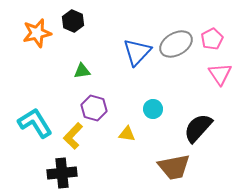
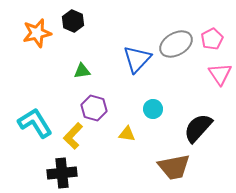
blue triangle: moved 7 px down
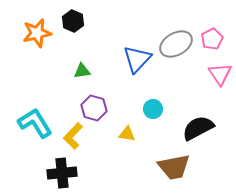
black semicircle: rotated 20 degrees clockwise
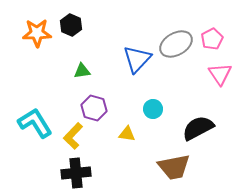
black hexagon: moved 2 px left, 4 px down
orange star: rotated 12 degrees clockwise
black cross: moved 14 px right
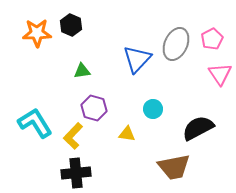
gray ellipse: rotated 36 degrees counterclockwise
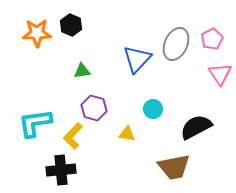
cyan L-shape: rotated 66 degrees counterclockwise
black semicircle: moved 2 px left, 1 px up
black cross: moved 15 px left, 3 px up
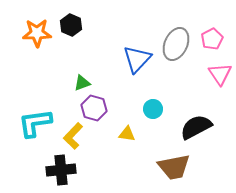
green triangle: moved 12 px down; rotated 12 degrees counterclockwise
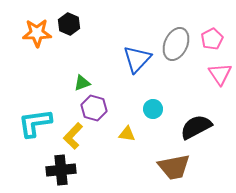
black hexagon: moved 2 px left, 1 px up
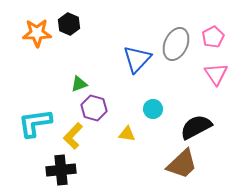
pink pentagon: moved 1 px right, 2 px up
pink triangle: moved 4 px left
green triangle: moved 3 px left, 1 px down
brown trapezoid: moved 8 px right, 3 px up; rotated 32 degrees counterclockwise
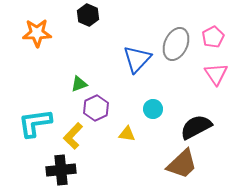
black hexagon: moved 19 px right, 9 px up
purple hexagon: moved 2 px right; rotated 20 degrees clockwise
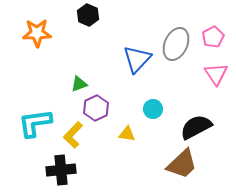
yellow L-shape: moved 1 px up
